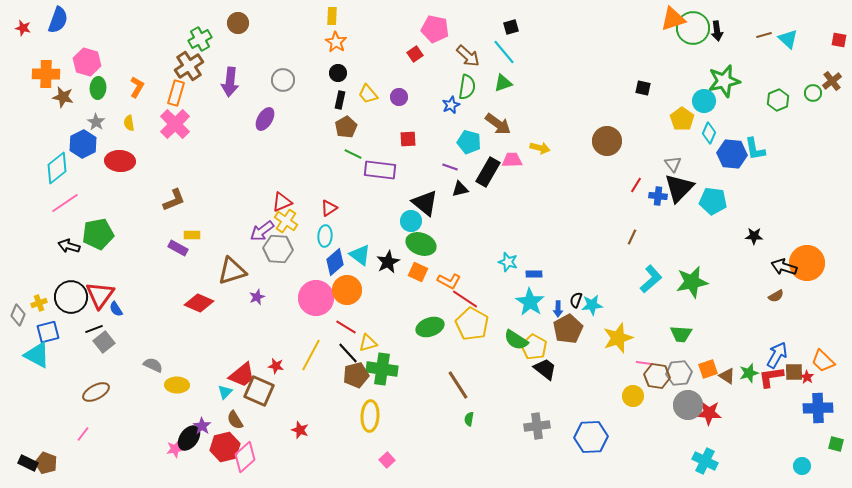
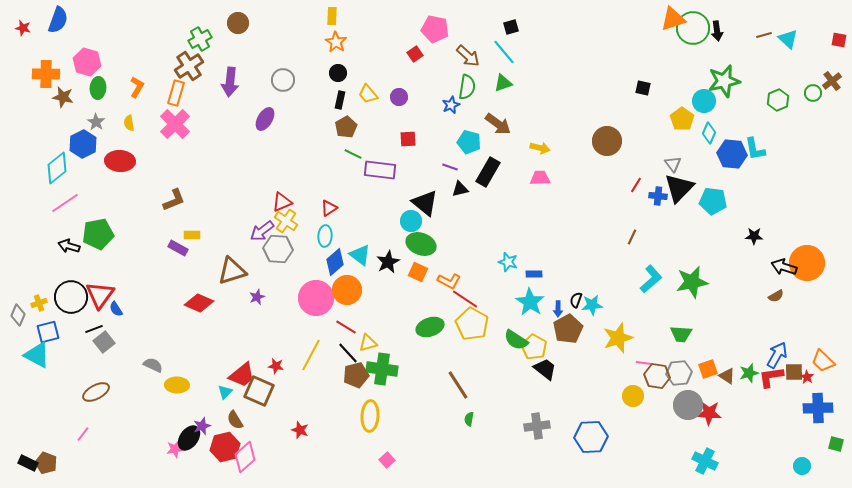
pink trapezoid at (512, 160): moved 28 px right, 18 px down
purple star at (202, 426): rotated 18 degrees clockwise
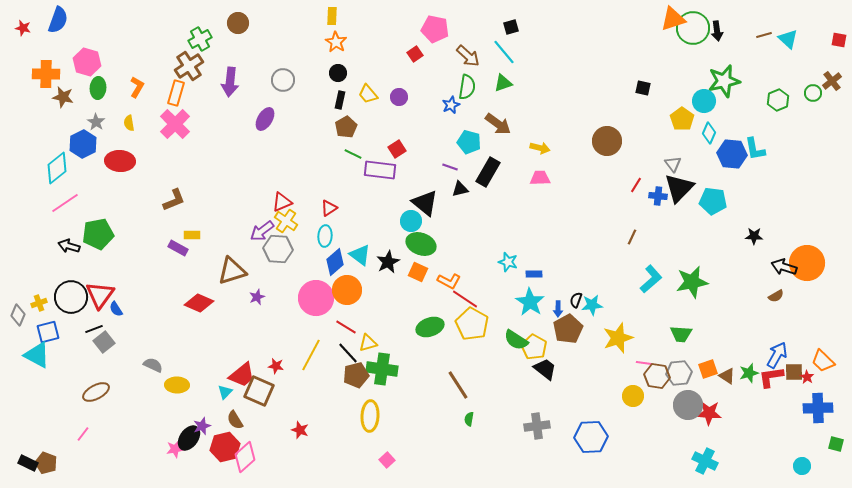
red square at (408, 139): moved 11 px left, 10 px down; rotated 30 degrees counterclockwise
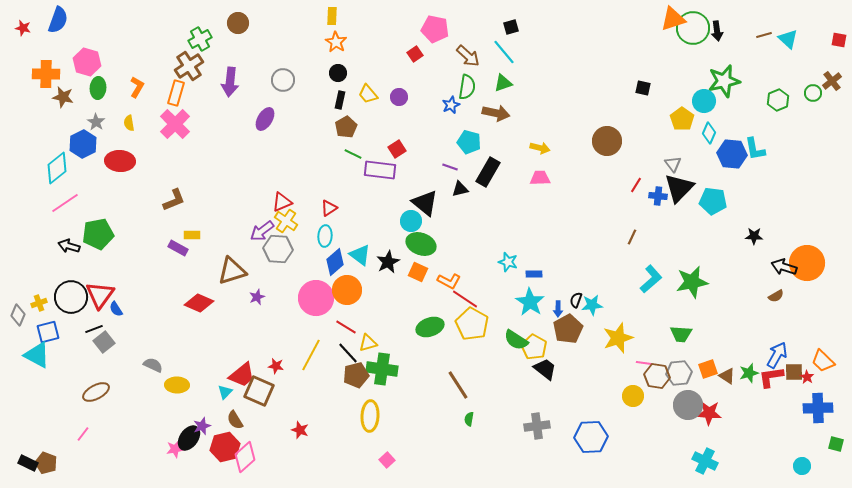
brown arrow at (498, 124): moved 2 px left, 11 px up; rotated 24 degrees counterclockwise
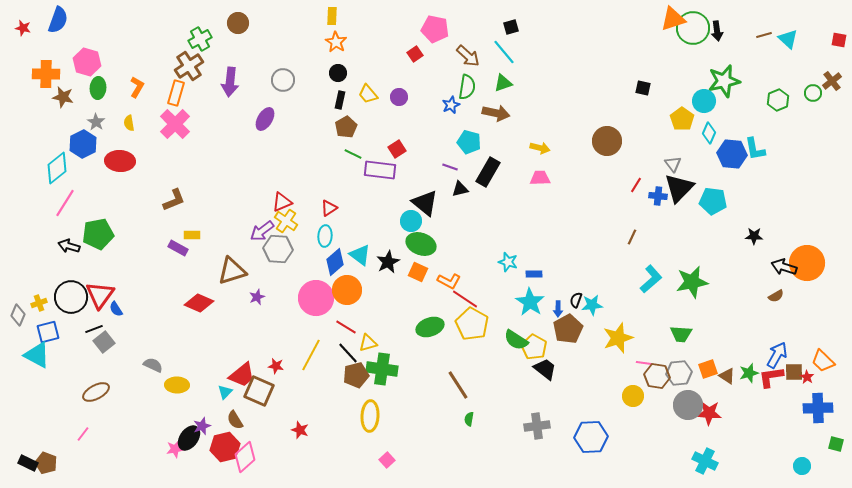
pink line at (65, 203): rotated 24 degrees counterclockwise
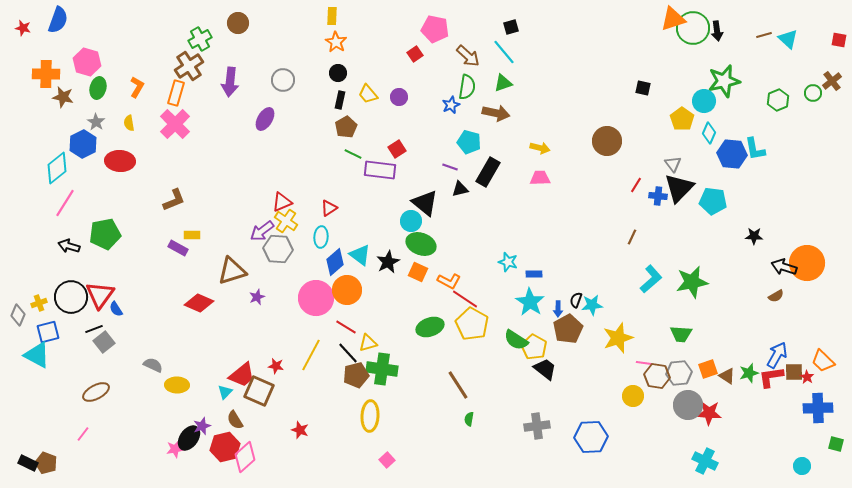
green ellipse at (98, 88): rotated 10 degrees clockwise
green pentagon at (98, 234): moved 7 px right
cyan ellipse at (325, 236): moved 4 px left, 1 px down
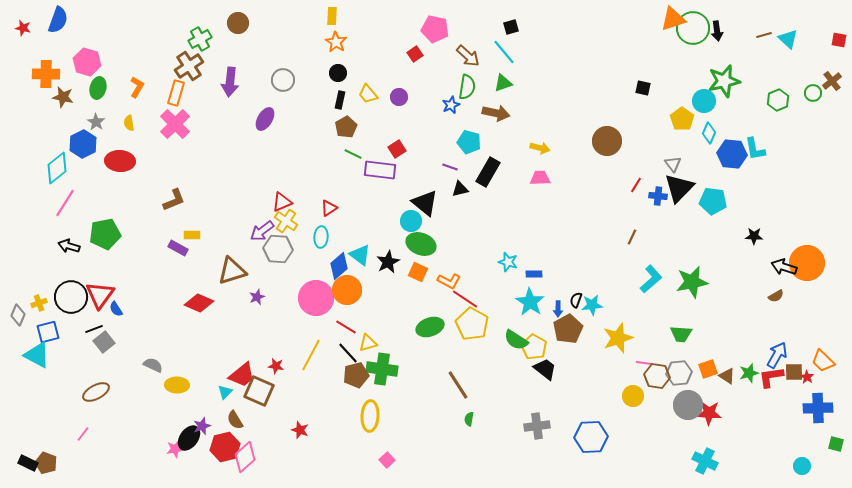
blue diamond at (335, 262): moved 4 px right, 4 px down
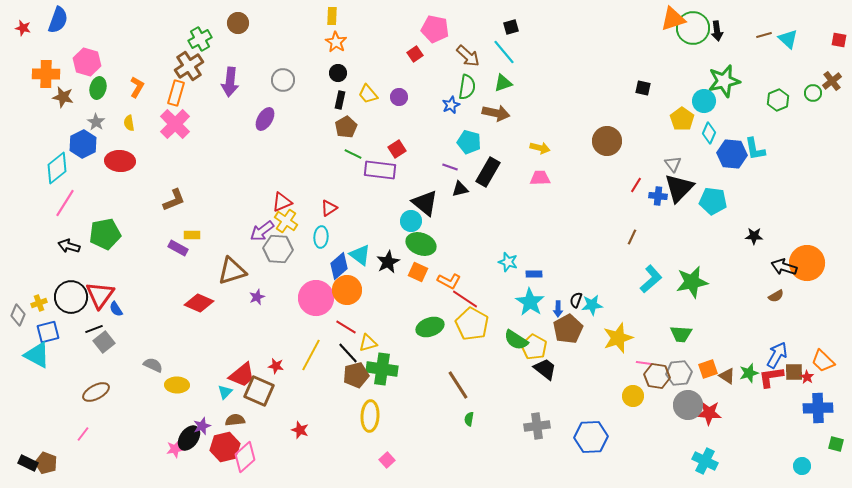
brown semicircle at (235, 420): rotated 114 degrees clockwise
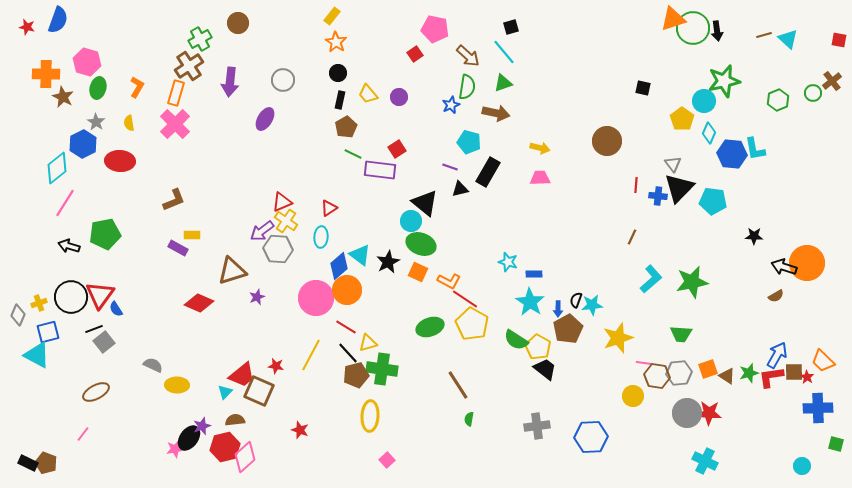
yellow rectangle at (332, 16): rotated 36 degrees clockwise
red star at (23, 28): moved 4 px right, 1 px up
brown star at (63, 97): rotated 15 degrees clockwise
red line at (636, 185): rotated 28 degrees counterclockwise
yellow pentagon at (534, 347): moved 4 px right
gray circle at (688, 405): moved 1 px left, 8 px down
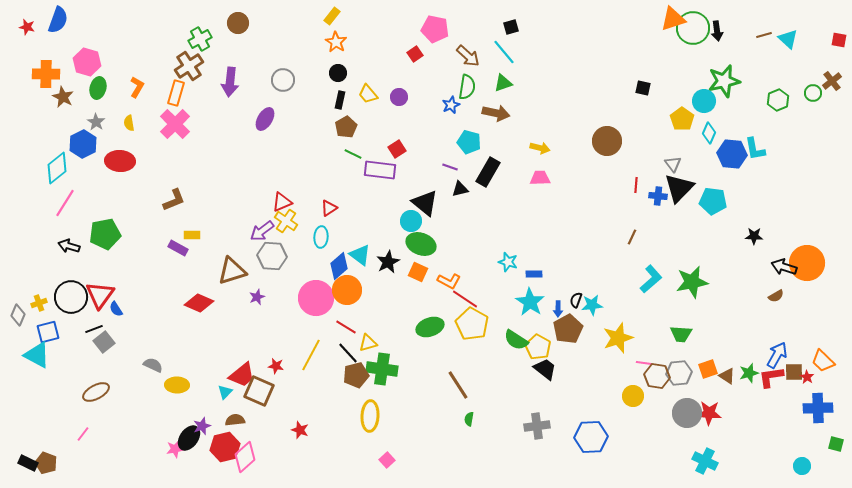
gray hexagon at (278, 249): moved 6 px left, 7 px down
